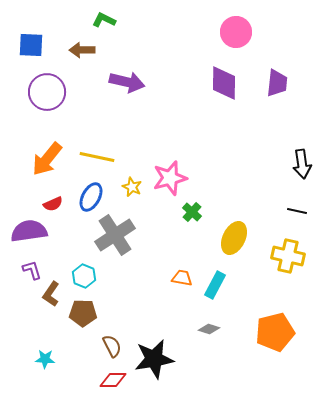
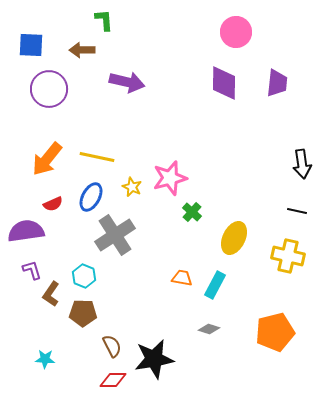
green L-shape: rotated 60 degrees clockwise
purple circle: moved 2 px right, 3 px up
purple semicircle: moved 3 px left
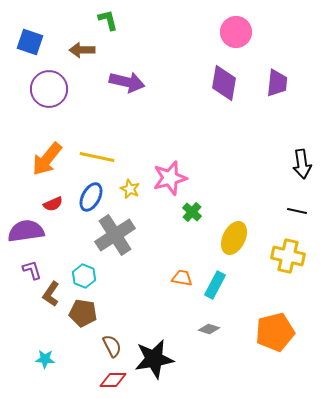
green L-shape: moved 4 px right; rotated 10 degrees counterclockwise
blue square: moved 1 px left, 3 px up; rotated 16 degrees clockwise
purple diamond: rotated 9 degrees clockwise
yellow star: moved 2 px left, 2 px down
brown pentagon: rotated 8 degrees clockwise
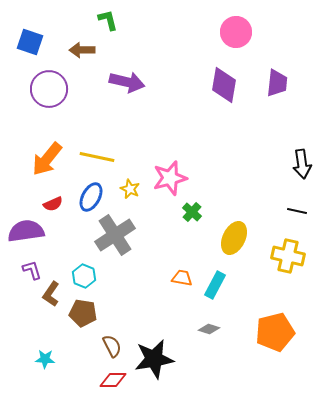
purple diamond: moved 2 px down
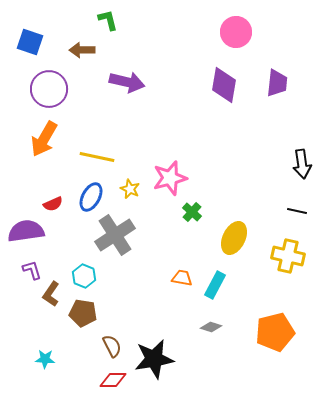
orange arrow: moved 3 px left, 20 px up; rotated 9 degrees counterclockwise
gray diamond: moved 2 px right, 2 px up
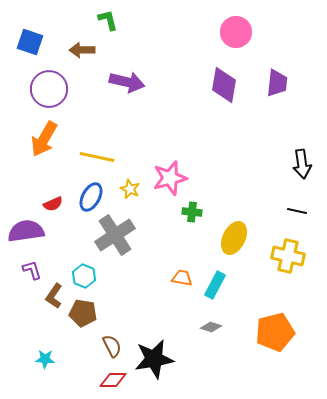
green cross: rotated 36 degrees counterclockwise
brown L-shape: moved 3 px right, 2 px down
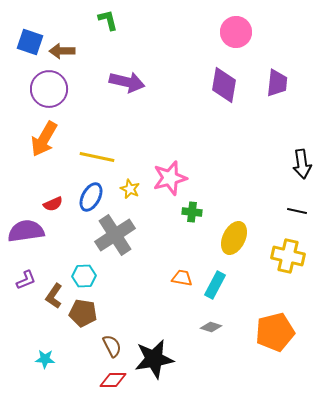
brown arrow: moved 20 px left, 1 px down
purple L-shape: moved 6 px left, 10 px down; rotated 85 degrees clockwise
cyan hexagon: rotated 25 degrees counterclockwise
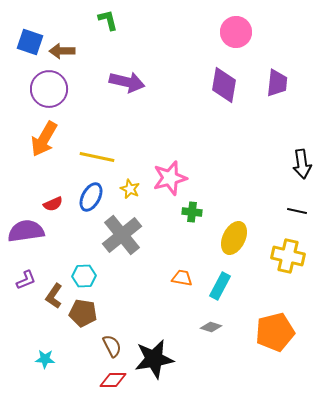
gray cross: moved 7 px right; rotated 6 degrees counterclockwise
cyan rectangle: moved 5 px right, 1 px down
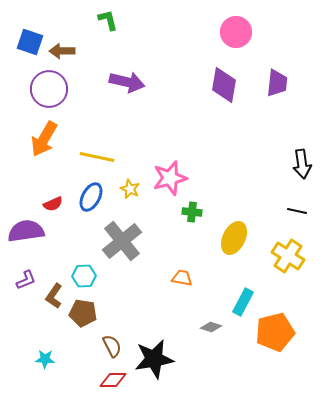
gray cross: moved 6 px down
yellow cross: rotated 20 degrees clockwise
cyan rectangle: moved 23 px right, 16 px down
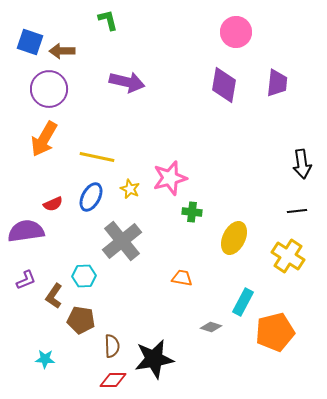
black line: rotated 18 degrees counterclockwise
brown pentagon: moved 2 px left, 7 px down
brown semicircle: rotated 25 degrees clockwise
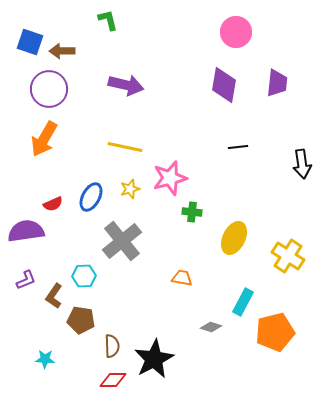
purple arrow: moved 1 px left, 3 px down
yellow line: moved 28 px right, 10 px up
yellow star: rotated 30 degrees clockwise
black line: moved 59 px left, 64 px up
black star: rotated 18 degrees counterclockwise
